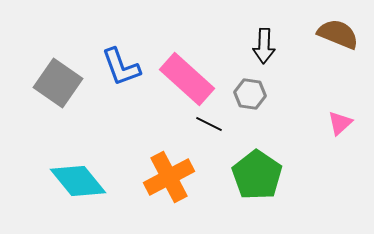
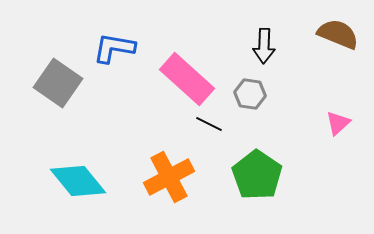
blue L-shape: moved 7 px left, 19 px up; rotated 120 degrees clockwise
pink triangle: moved 2 px left
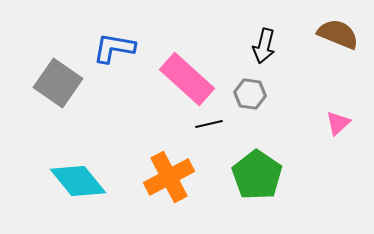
black arrow: rotated 12 degrees clockwise
black line: rotated 40 degrees counterclockwise
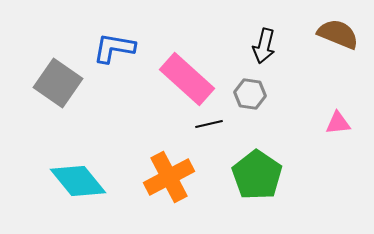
pink triangle: rotated 36 degrees clockwise
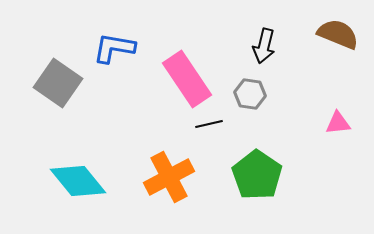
pink rectangle: rotated 14 degrees clockwise
